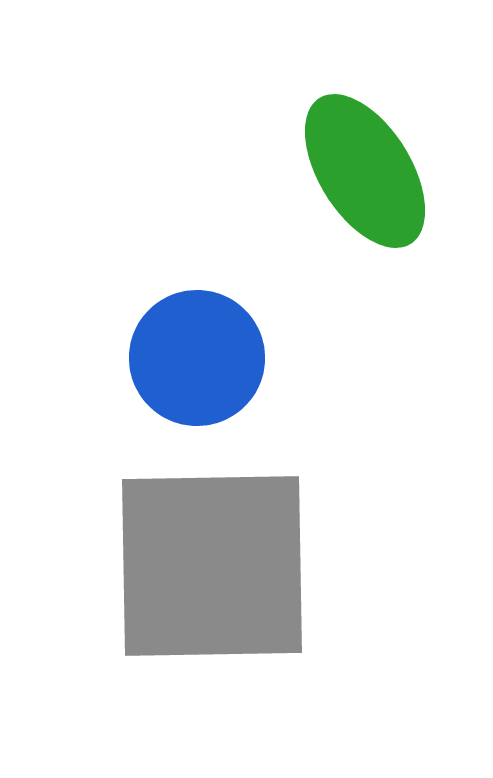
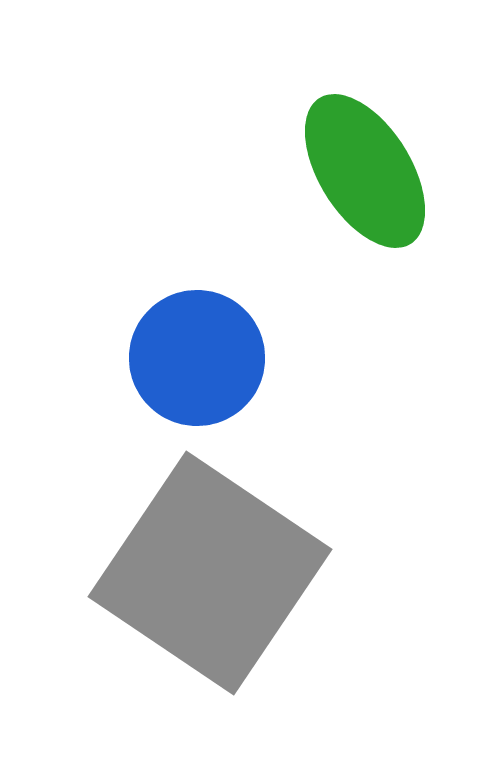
gray square: moved 2 px left, 7 px down; rotated 35 degrees clockwise
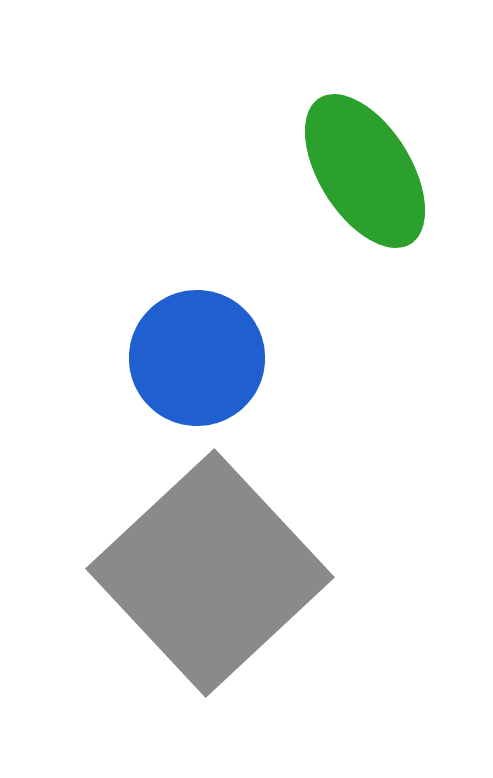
gray square: rotated 13 degrees clockwise
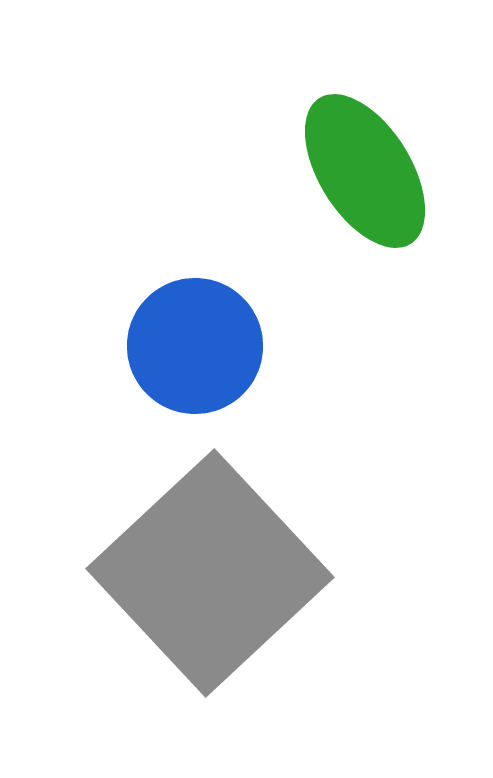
blue circle: moved 2 px left, 12 px up
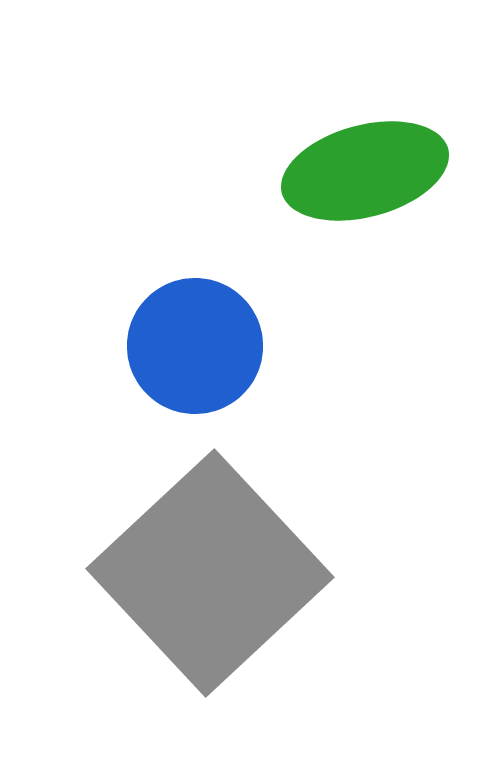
green ellipse: rotated 73 degrees counterclockwise
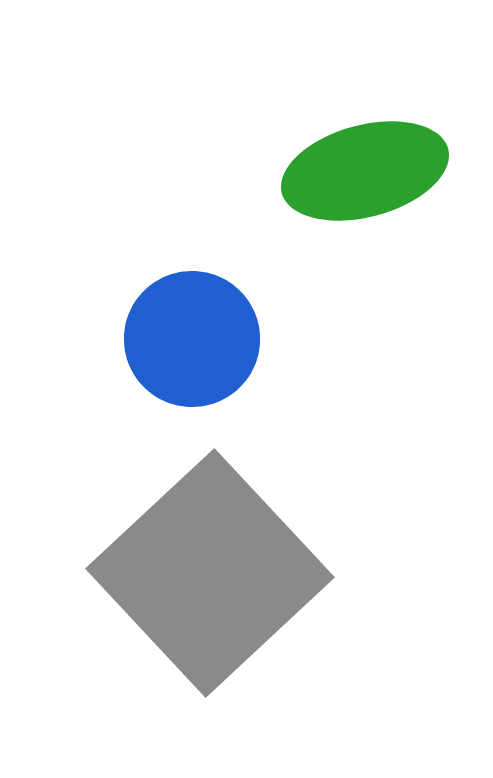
blue circle: moved 3 px left, 7 px up
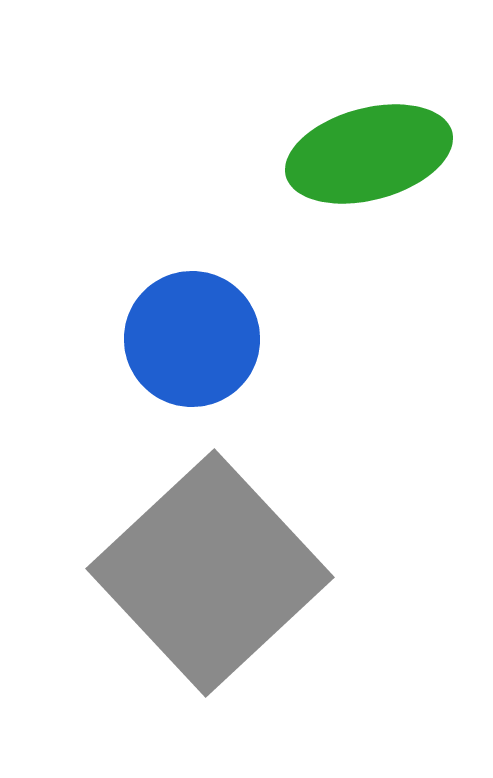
green ellipse: moved 4 px right, 17 px up
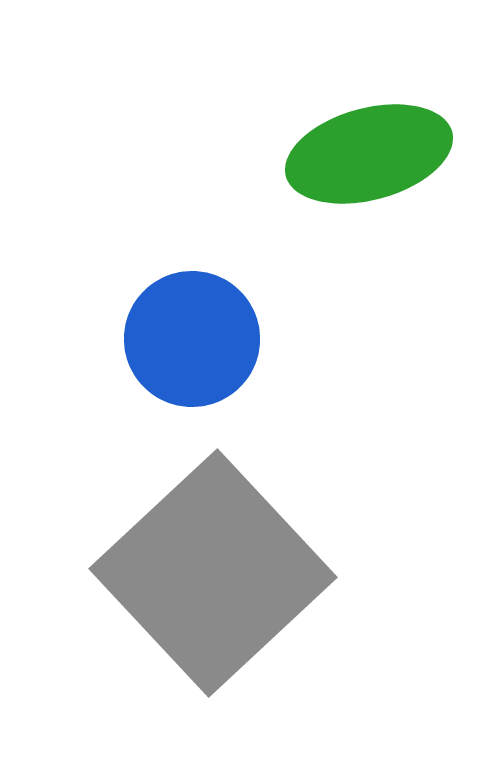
gray square: moved 3 px right
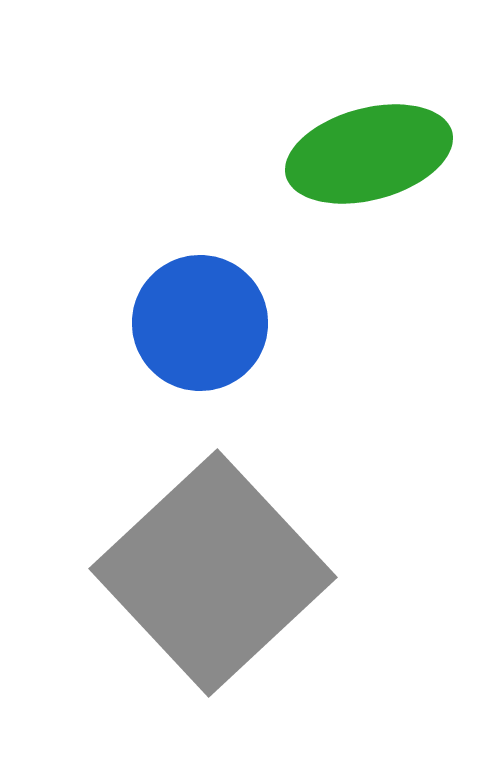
blue circle: moved 8 px right, 16 px up
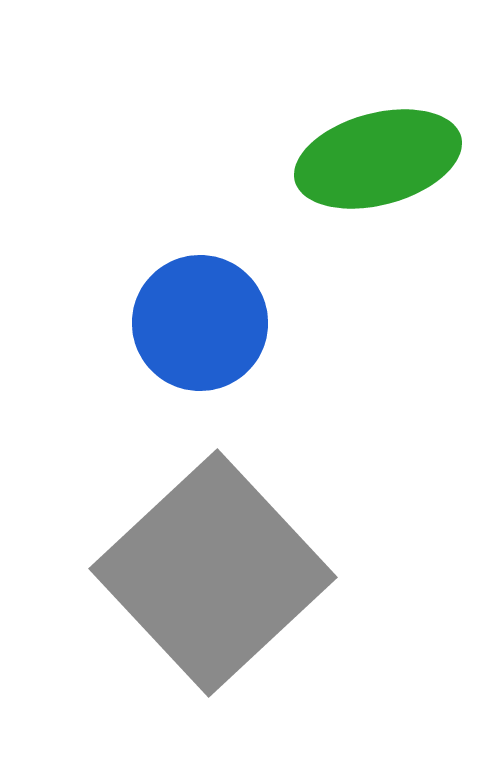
green ellipse: moved 9 px right, 5 px down
